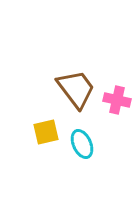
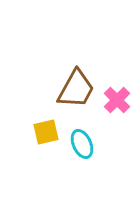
brown trapezoid: rotated 66 degrees clockwise
pink cross: rotated 32 degrees clockwise
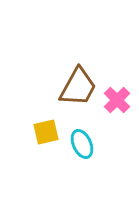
brown trapezoid: moved 2 px right, 2 px up
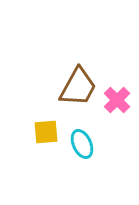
yellow square: rotated 8 degrees clockwise
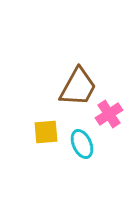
pink cross: moved 8 px left, 14 px down; rotated 12 degrees clockwise
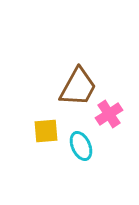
yellow square: moved 1 px up
cyan ellipse: moved 1 px left, 2 px down
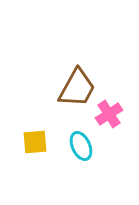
brown trapezoid: moved 1 px left, 1 px down
yellow square: moved 11 px left, 11 px down
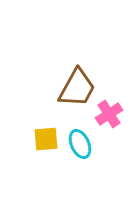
yellow square: moved 11 px right, 3 px up
cyan ellipse: moved 1 px left, 2 px up
